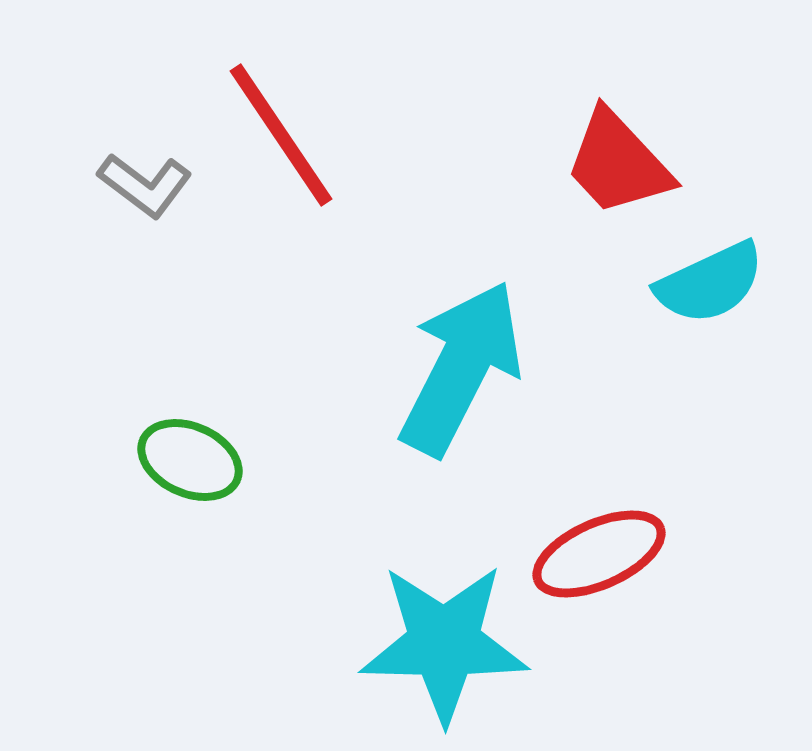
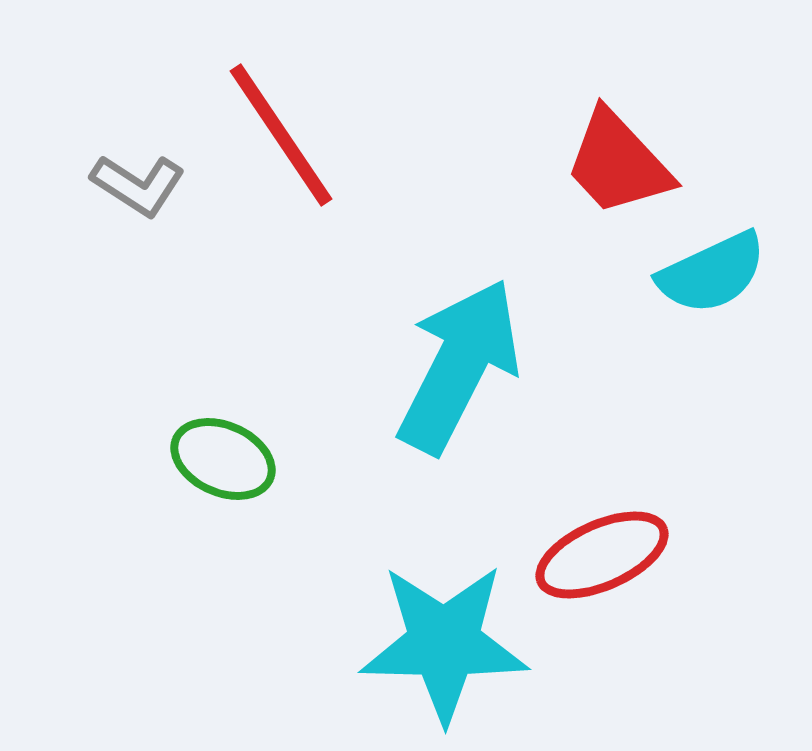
gray L-shape: moved 7 px left; rotated 4 degrees counterclockwise
cyan semicircle: moved 2 px right, 10 px up
cyan arrow: moved 2 px left, 2 px up
green ellipse: moved 33 px right, 1 px up
red ellipse: moved 3 px right, 1 px down
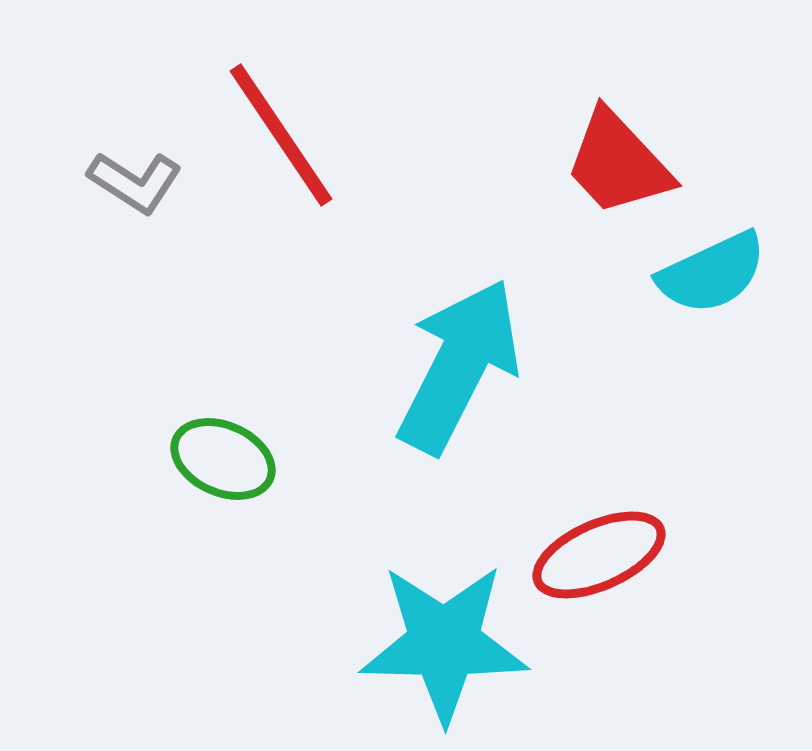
gray L-shape: moved 3 px left, 3 px up
red ellipse: moved 3 px left
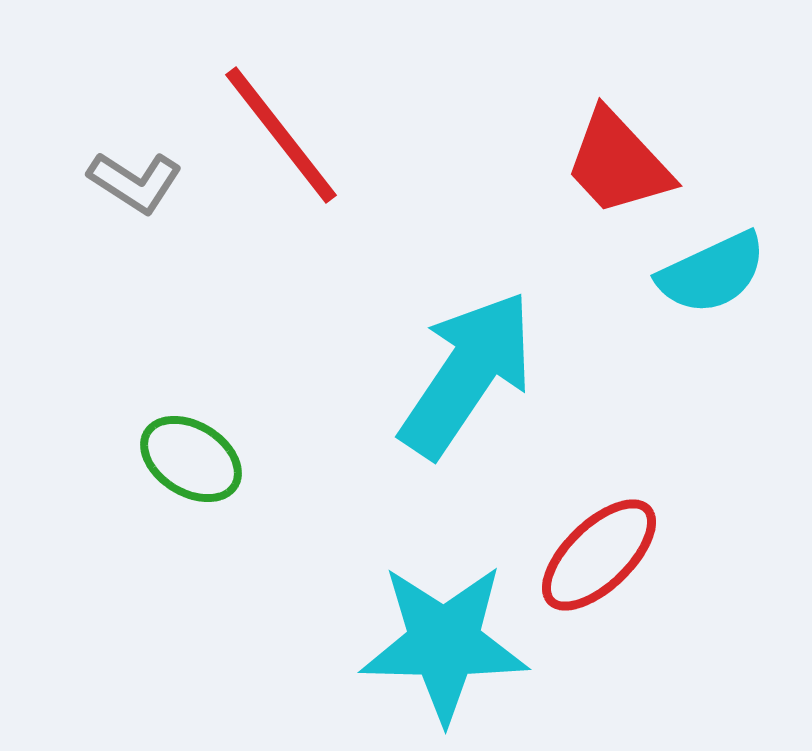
red line: rotated 4 degrees counterclockwise
cyan arrow: moved 8 px right, 8 px down; rotated 7 degrees clockwise
green ellipse: moved 32 px left; rotated 8 degrees clockwise
red ellipse: rotated 20 degrees counterclockwise
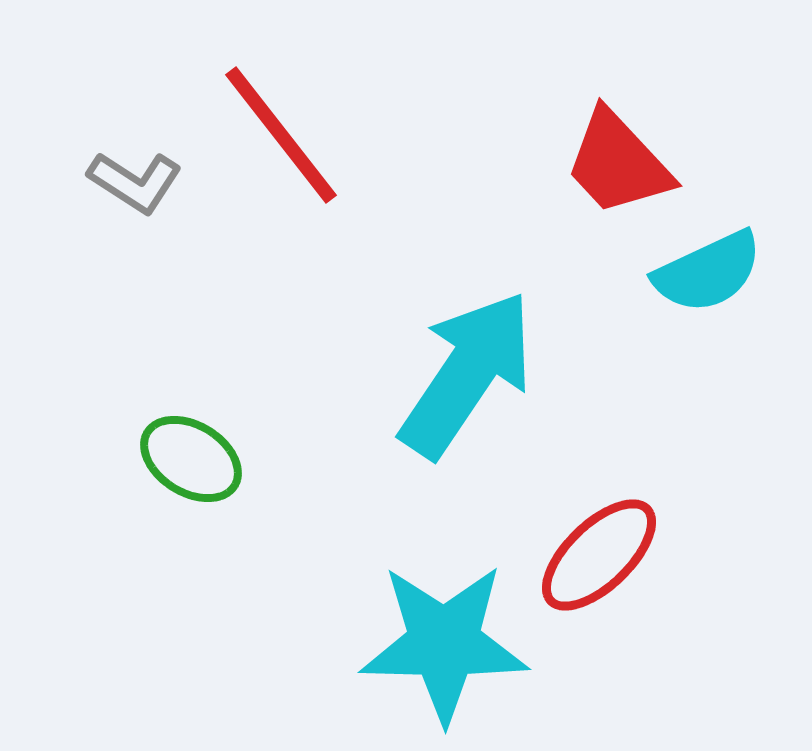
cyan semicircle: moved 4 px left, 1 px up
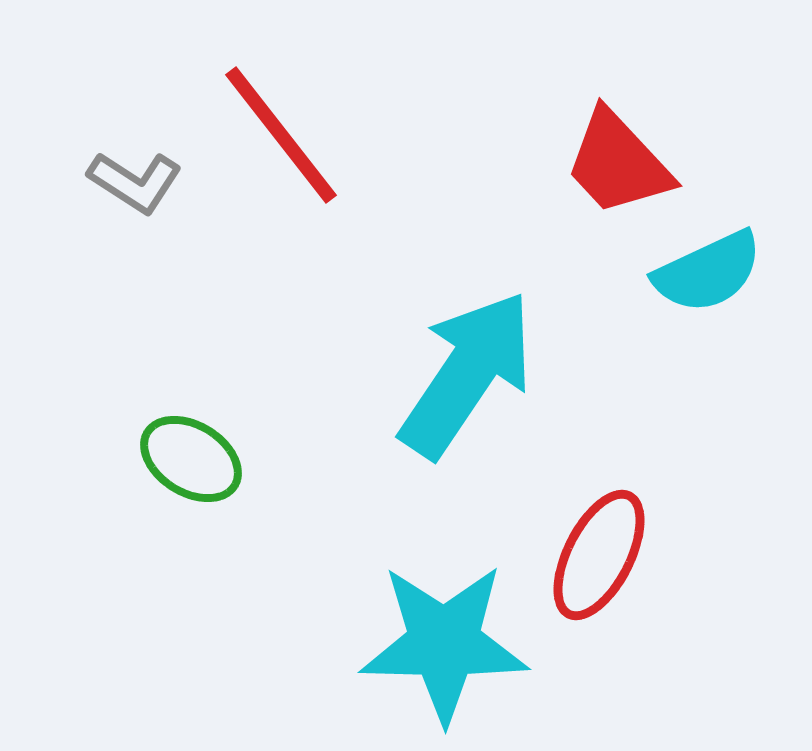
red ellipse: rotated 19 degrees counterclockwise
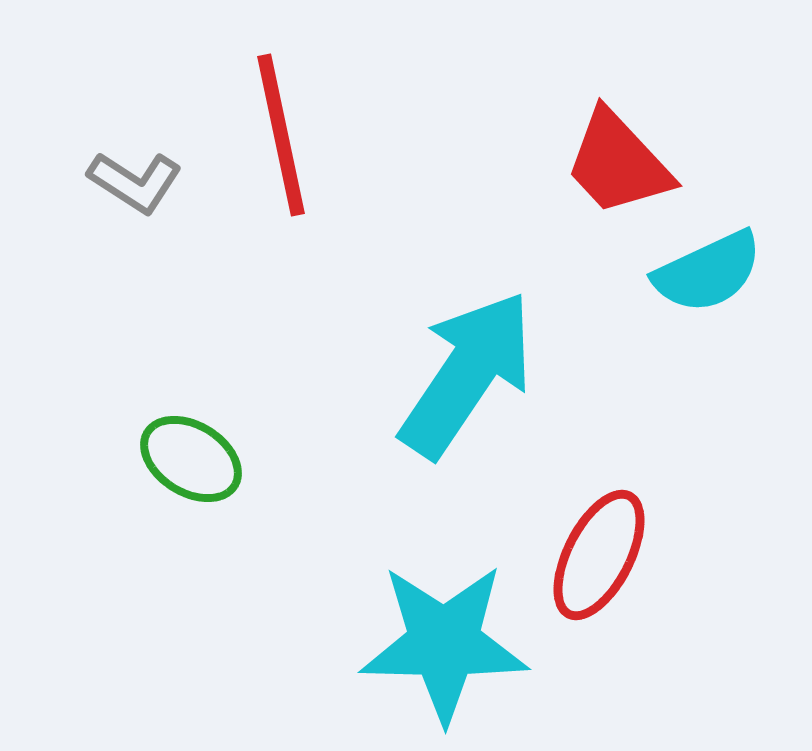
red line: rotated 26 degrees clockwise
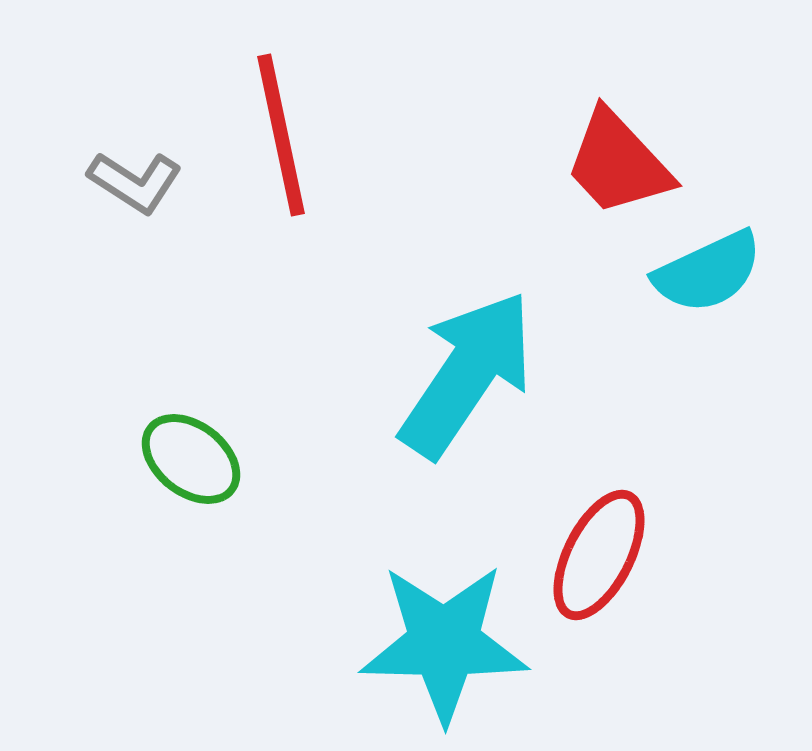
green ellipse: rotated 6 degrees clockwise
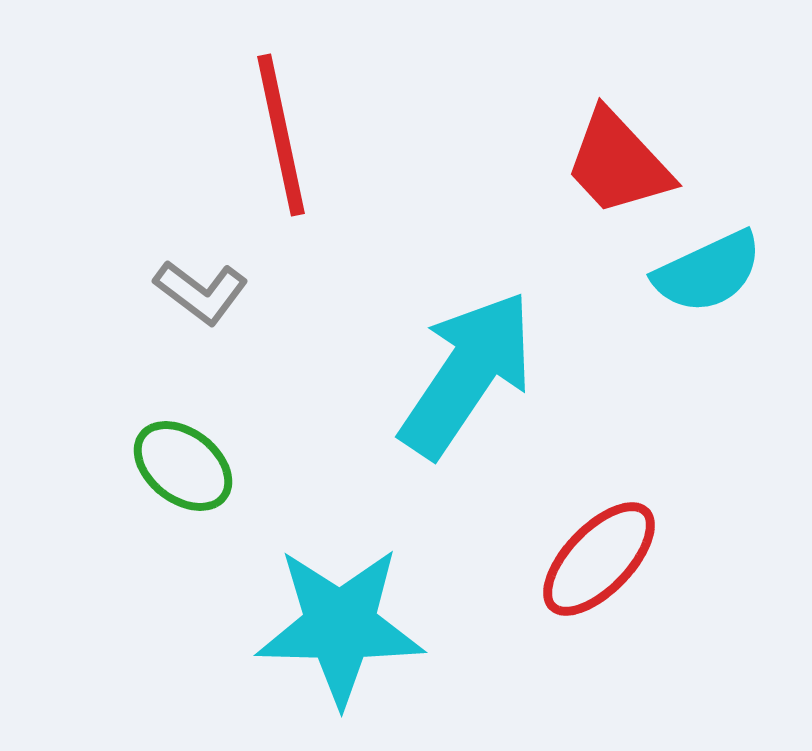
gray L-shape: moved 66 px right, 110 px down; rotated 4 degrees clockwise
green ellipse: moved 8 px left, 7 px down
red ellipse: moved 4 px down; rotated 17 degrees clockwise
cyan star: moved 104 px left, 17 px up
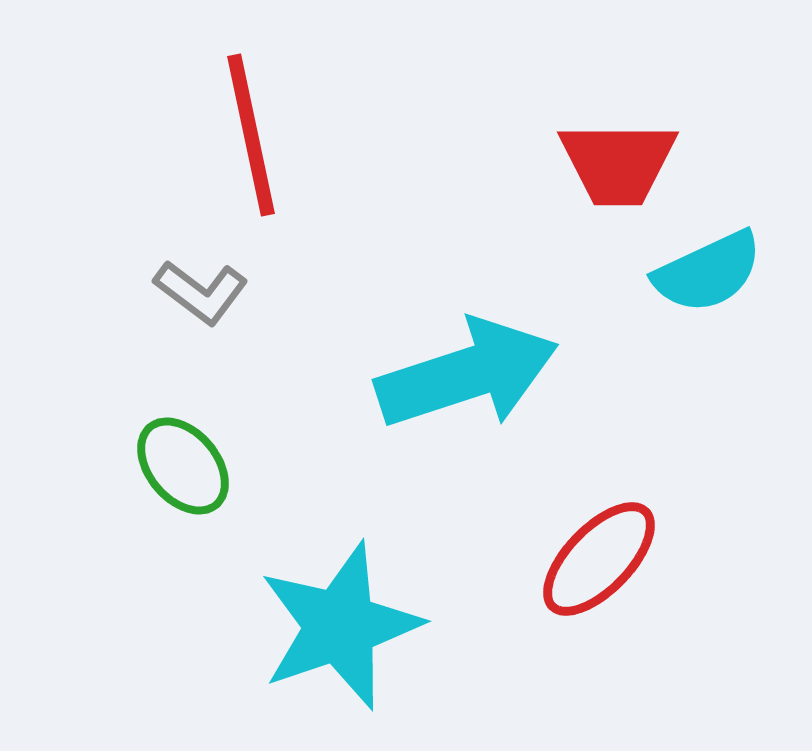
red line: moved 30 px left
red trapezoid: rotated 47 degrees counterclockwise
cyan arrow: rotated 38 degrees clockwise
green ellipse: rotated 12 degrees clockwise
cyan star: rotated 20 degrees counterclockwise
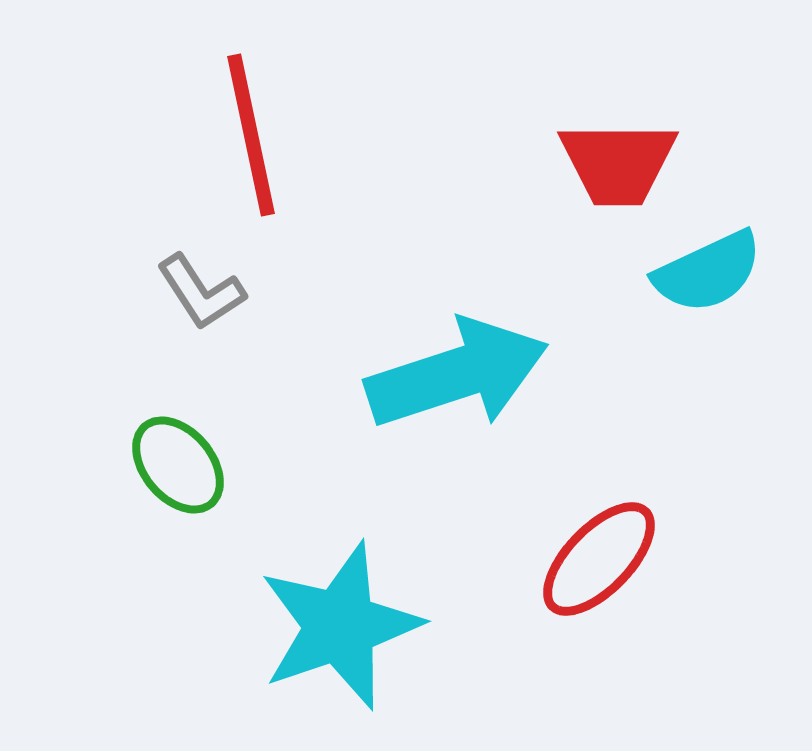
gray L-shape: rotated 20 degrees clockwise
cyan arrow: moved 10 px left
green ellipse: moved 5 px left, 1 px up
